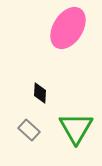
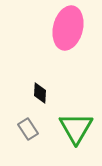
pink ellipse: rotated 18 degrees counterclockwise
gray rectangle: moved 1 px left, 1 px up; rotated 15 degrees clockwise
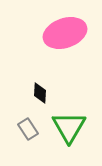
pink ellipse: moved 3 px left, 5 px down; rotated 57 degrees clockwise
green triangle: moved 7 px left, 1 px up
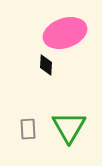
black diamond: moved 6 px right, 28 px up
gray rectangle: rotated 30 degrees clockwise
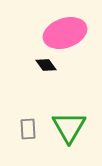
black diamond: rotated 40 degrees counterclockwise
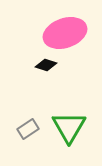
black diamond: rotated 35 degrees counterclockwise
gray rectangle: rotated 60 degrees clockwise
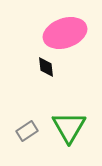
black diamond: moved 2 px down; rotated 65 degrees clockwise
gray rectangle: moved 1 px left, 2 px down
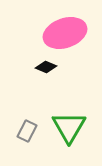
black diamond: rotated 60 degrees counterclockwise
gray rectangle: rotated 30 degrees counterclockwise
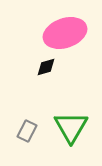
black diamond: rotated 40 degrees counterclockwise
green triangle: moved 2 px right
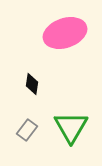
black diamond: moved 14 px left, 17 px down; rotated 65 degrees counterclockwise
gray rectangle: moved 1 px up; rotated 10 degrees clockwise
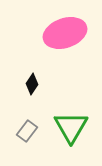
black diamond: rotated 25 degrees clockwise
gray rectangle: moved 1 px down
